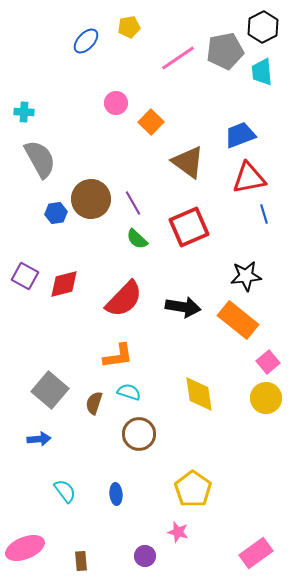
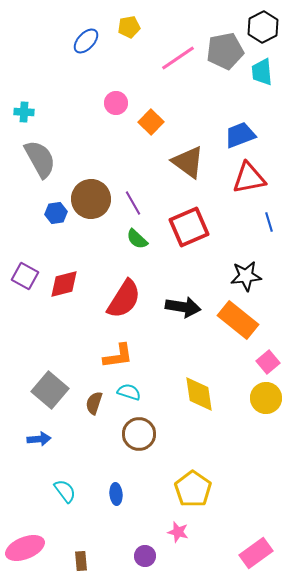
blue line at (264, 214): moved 5 px right, 8 px down
red semicircle at (124, 299): rotated 12 degrees counterclockwise
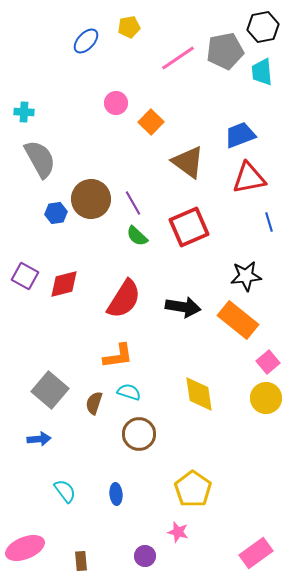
black hexagon at (263, 27): rotated 16 degrees clockwise
green semicircle at (137, 239): moved 3 px up
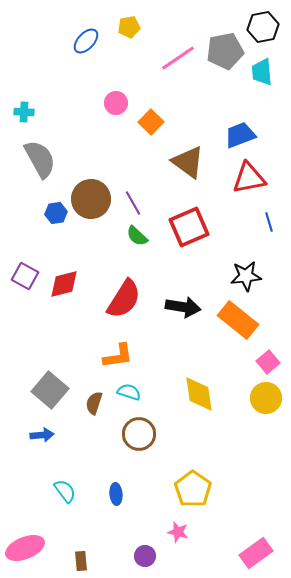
blue arrow at (39, 439): moved 3 px right, 4 px up
